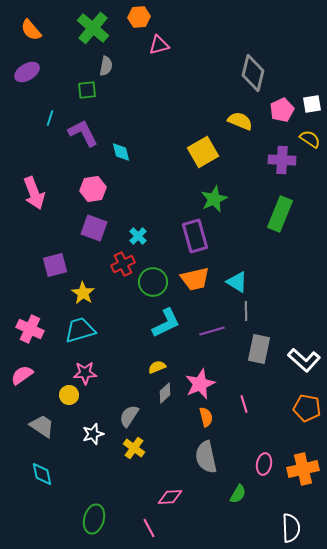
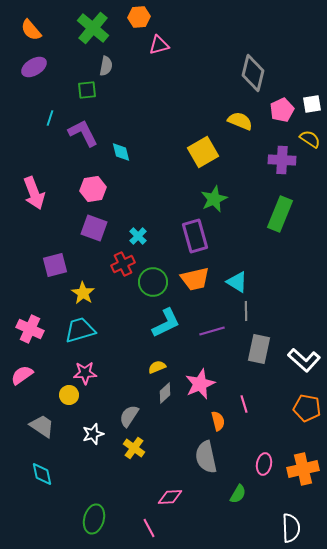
purple ellipse at (27, 72): moved 7 px right, 5 px up
orange semicircle at (206, 417): moved 12 px right, 4 px down
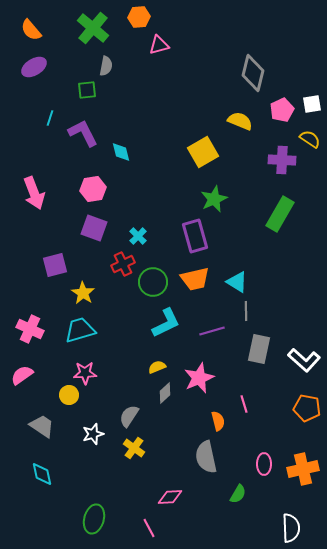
green rectangle at (280, 214): rotated 8 degrees clockwise
pink star at (200, 384): moved 1 px left, 6 px up
pink ellipse at (264, 464): rotated 10 degrees counterclockwise
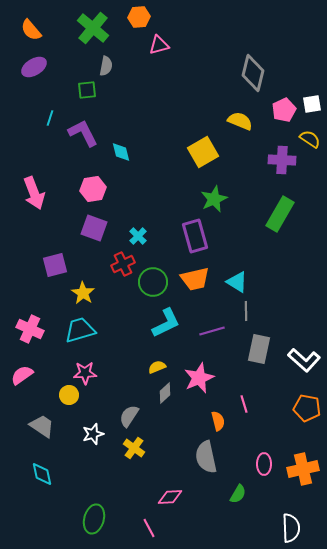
pink pentagon at (282, 110): moved 2 px right
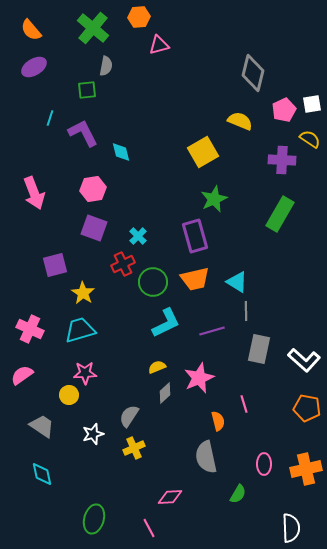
yellow cross at (134, 448): rotated 30 degrees clockwise
orange cross at (303, 469): moved 3 px right
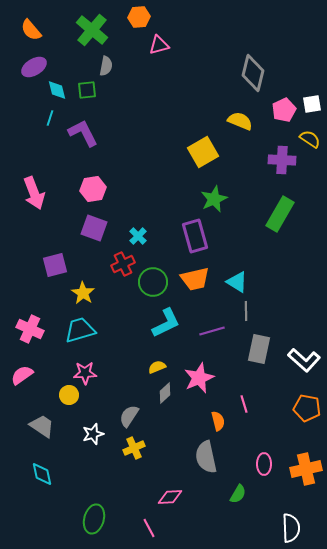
green cross at (93, 28): moved 1 px left, 2 px down
cyan diamond at (121, 152): moved 64 px left, 62 px up
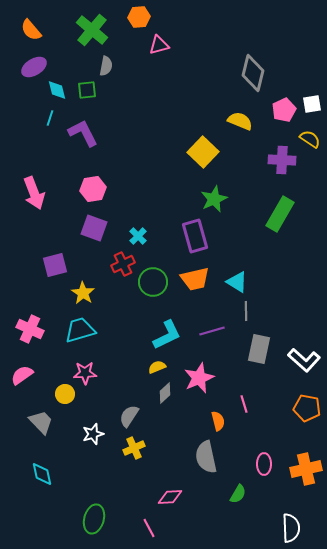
yellow square at (203, 152): rotated 16 degrees counterclockwise
cyan L-shape at (166, 323): moved 1 px right, 12 px down
yellow circle at (69, 395): moved 4 px left, 1 px up
gray trapezoid at (42, 426): moved 1 px left, 4 px up; rotated 12 degrees clockwise
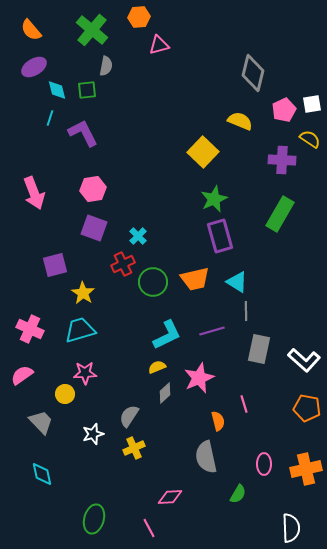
purple rectangle at (195, 236): moved 25 px right
